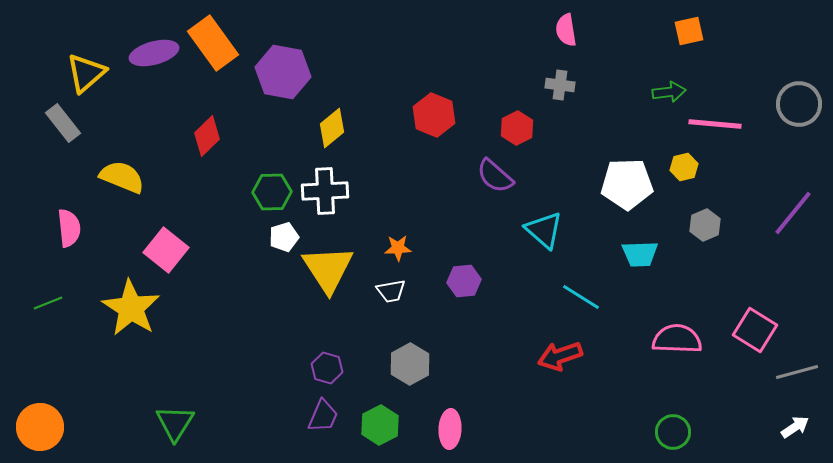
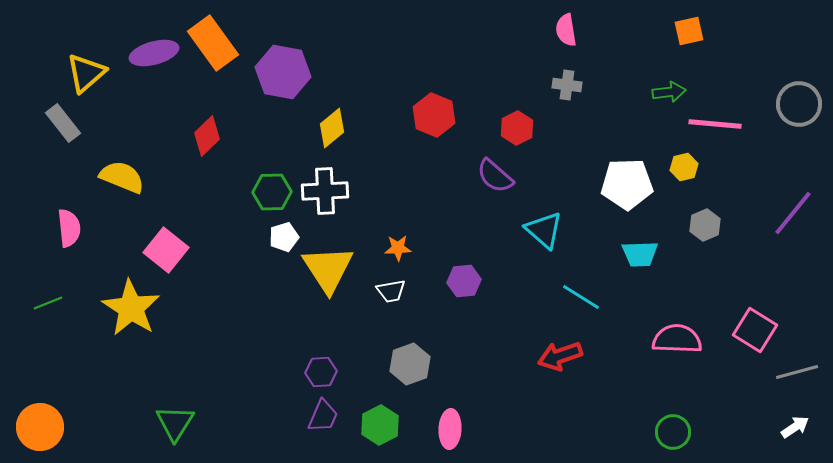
gray cross at (560, 85): moved 7 px right
gray hexagon at (410, 364): rotated 9 degrees clockwise
purple hexagon at (327, 368): moved 6 px left, 4 px down; rotated 20 degrees counterclockwise
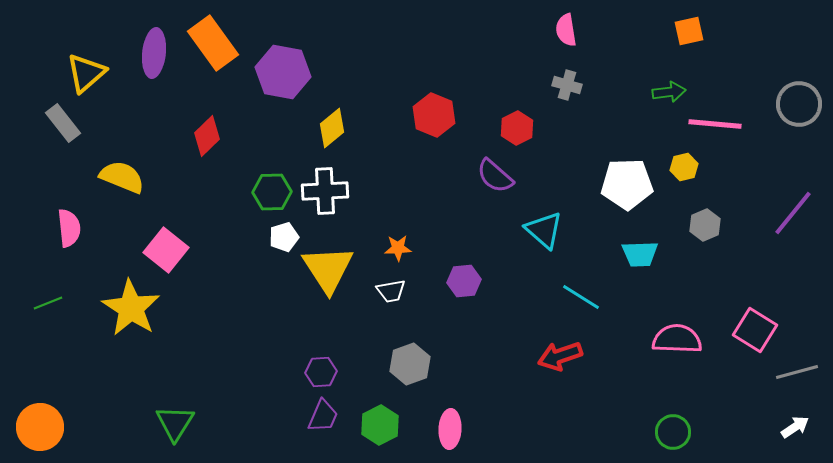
purple ellipse at (154, 53): rotated 69 degrees counterclockwise
gray cross at (567, 85): rotated 8 degrees clockwise
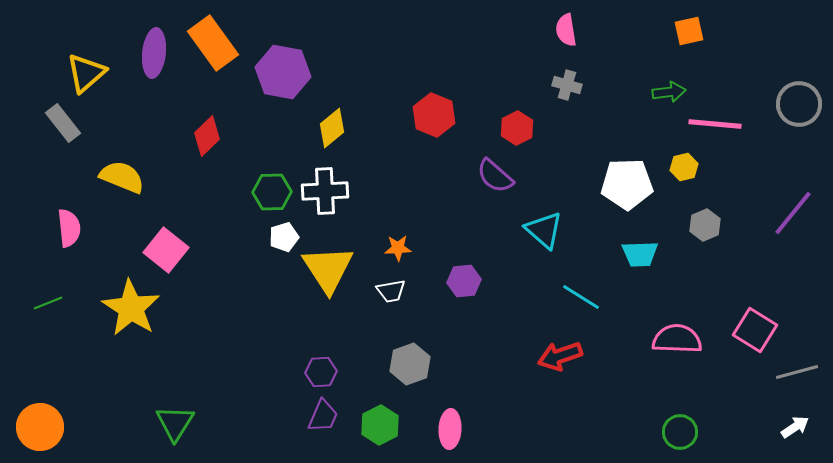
green circle at (673, 432): moved 7 px right
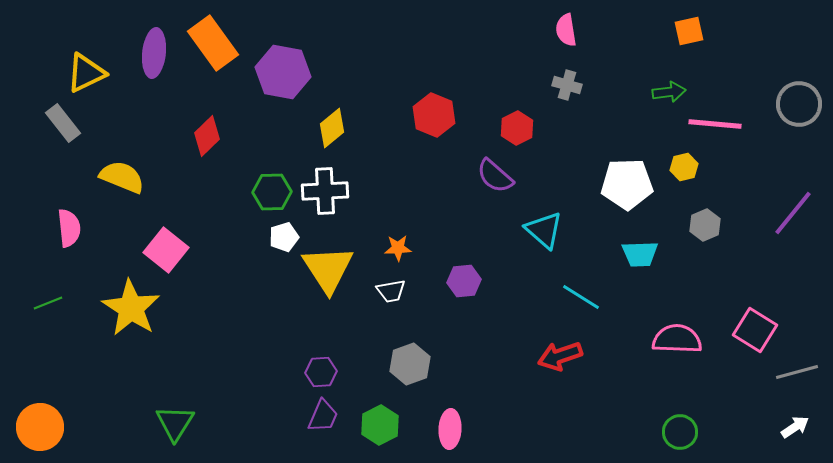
yellow triangle at (86, 73): rotated 15 degrees clockwise
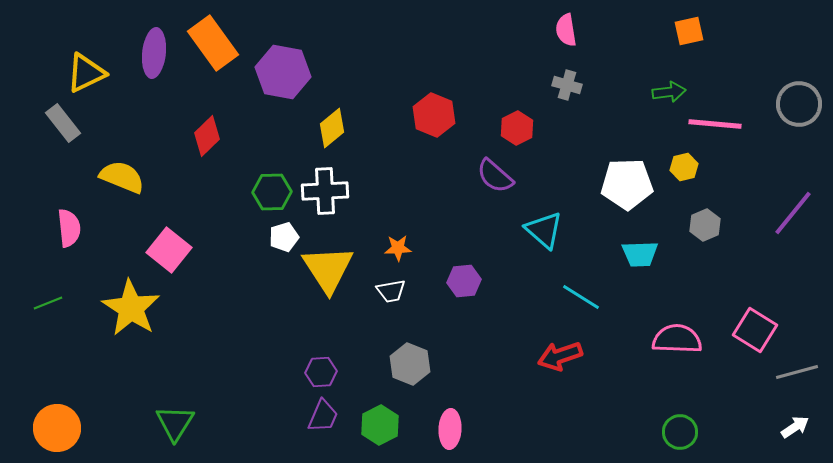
pink square at (166, 250): moved 3 px right
gray hexagon at (410, 364): rotated 18 degrees counterclockwise
orange circle at (40, 427): moved 17 px right, 1 px down
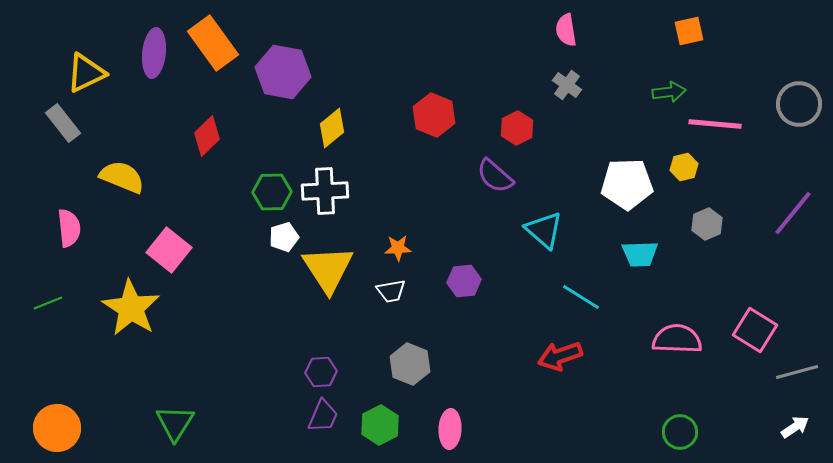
gray cross at (567, 85): rotated 20 degrees clockwise
gray hexagon at (705, 225): moved 2 px right, 1 px up
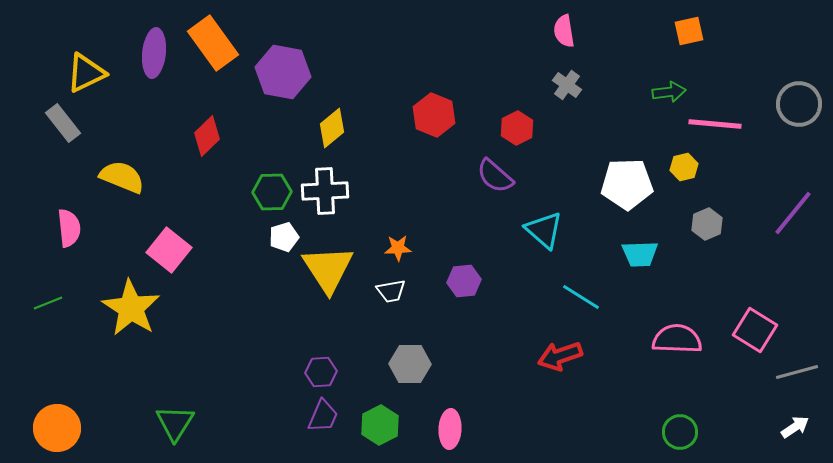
pink semicircle at (566, 30): moved 2 px left, 1 px down
gray hexagon at (410, 364): rotated 21 degrees counterclockwise
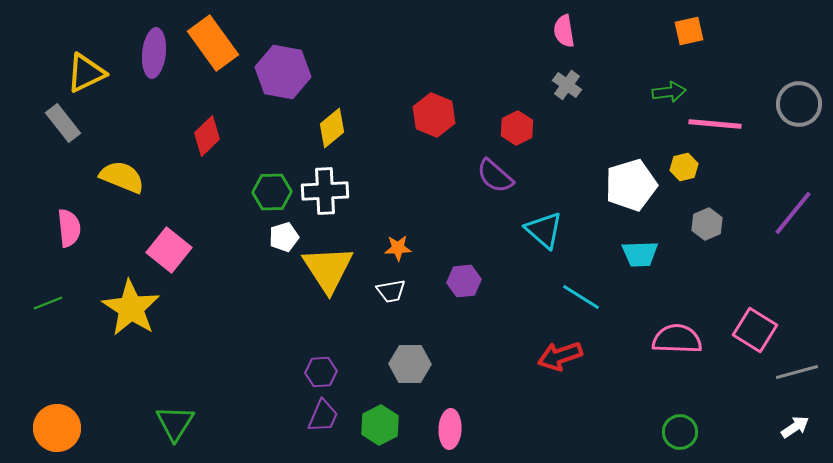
white pentagon at (627, 184): moved 4 px right, 1 px down; rotated 15 degrees counterclockwise
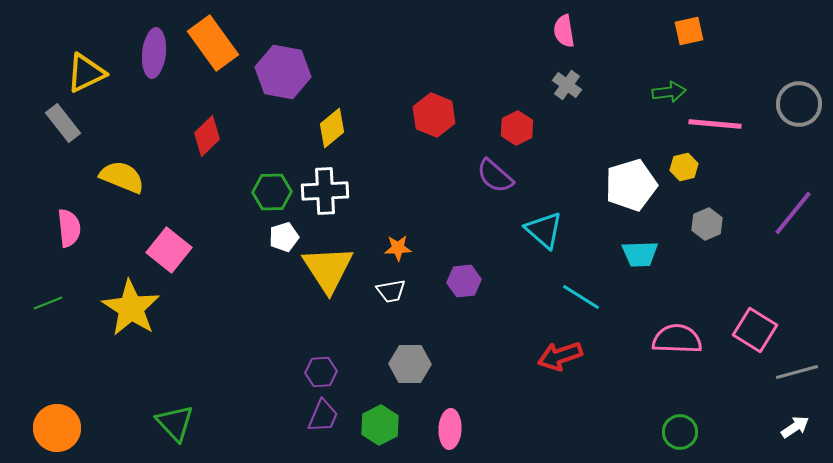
green triangle at (175, 423): rotated 15 degrees counterclockwise
